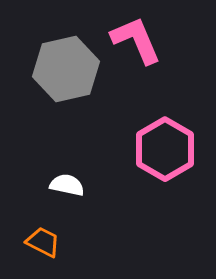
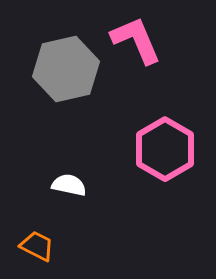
white semicircle: moved 2 px right
orange trapezoid: moved 6 px left, 4 px down
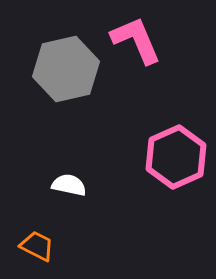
pink hexagon: moved 11 px right, 8 px down; rotated 6 degrees clockwise
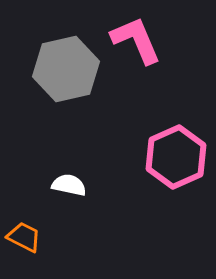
orange trapezoid: moved 13 px left, 9 px up
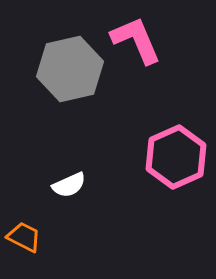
gray hexagon: moved 4 px right
white semicircle: rotated 144 degrees clockwise
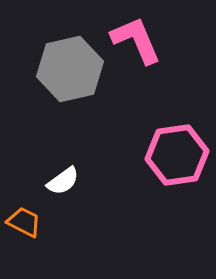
pink hexagon: moved 1 px right, 2 px up; rotated 16 degrees clockwise
white semicircle: moved 6 px left, 4 px up; rotated 12 degrees counterclockwise
orange trapezoid: moved 15 px up
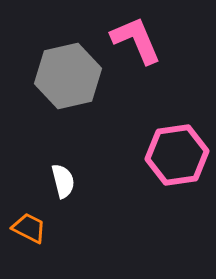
gray hexagon: moved 2 px left, 7 px down
white semicircle: rotated 68 degrees counterclockwise
orange trapezoid: moved 5 px right, 6 px down
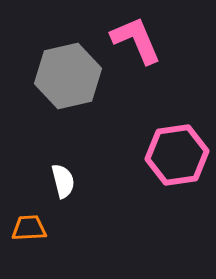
orange trapezoid: rotated 30 degrees counterclockwise
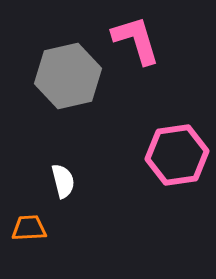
pink L-shape: rotated 6 degrees clockwise
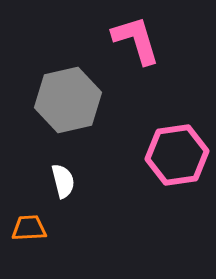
gray hexagon: moved 24 px down
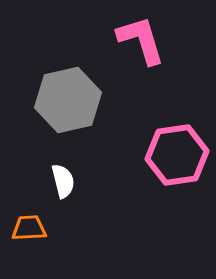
pink L-shape: moved 5 px right
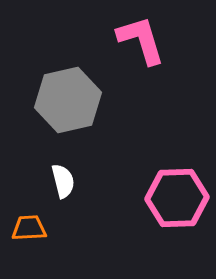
pink hexagon: moved 43 px down; rotated 6 degrees clockwise
